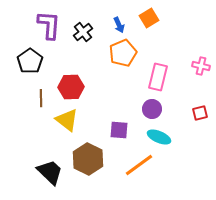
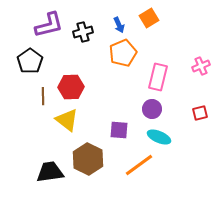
purple L-shape: rotated 72 degrees clockwise
black cross: rotated 24 degrees clockwise
pink cross: rotated 36 degrees counterclockwise
brown line: moved 2 px right, 2 px up
black trapezoid: rotated 52 degrees counterclockwise
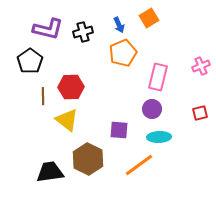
purple L-shape: moved 1 px left, 4 px down; rotated 28 degrees clockwise
cyan ellipse: rotated 25 degrees counterclockwise
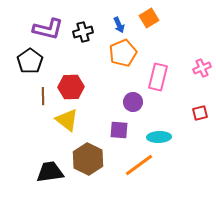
pink cross: moved 1 px right, 2 px down
purple circle: moved 19 px left, 7 px up
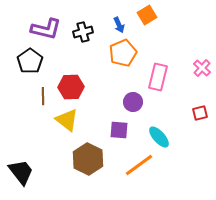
orange square: moved 2 px left, 3 px up
purple L-shape: moved 2 px left
pink cross: rotated 24 degrees counterclockwise
cyan ellipse: rotated 50 degrees clockwise
black trapezoid: moved 29 px left; rotated 60 degrees clockwise
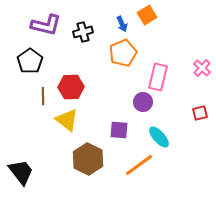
blue arrow: moved 3 px right, 1 px up
purple L-shape: moved 4 px up
purple circle: moved 10 px right
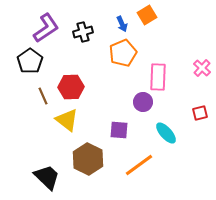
purple L-shape: moved 3 px down; rotated 48 degrees counterclockwise
pink rectangle: rotated 12 degrees counterclockwise
brown line: rotated 24 degrees counterclockwise
cyan ellipse: moved 7 px right, 4 px up
black trapezoid: moved 26 px right, 5 px down; rotated 8 degrees counterclockwise
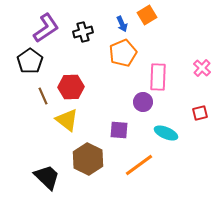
cyan ellipse: rotated 25 degrees counterclockwise
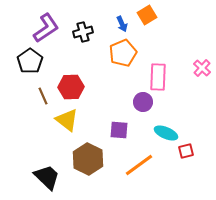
red square: moved 14 px left, 38 px down
